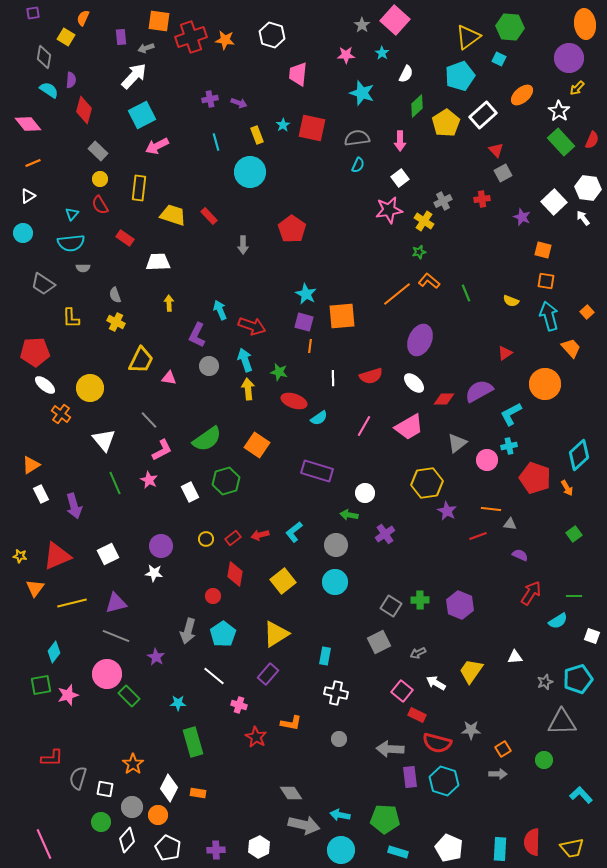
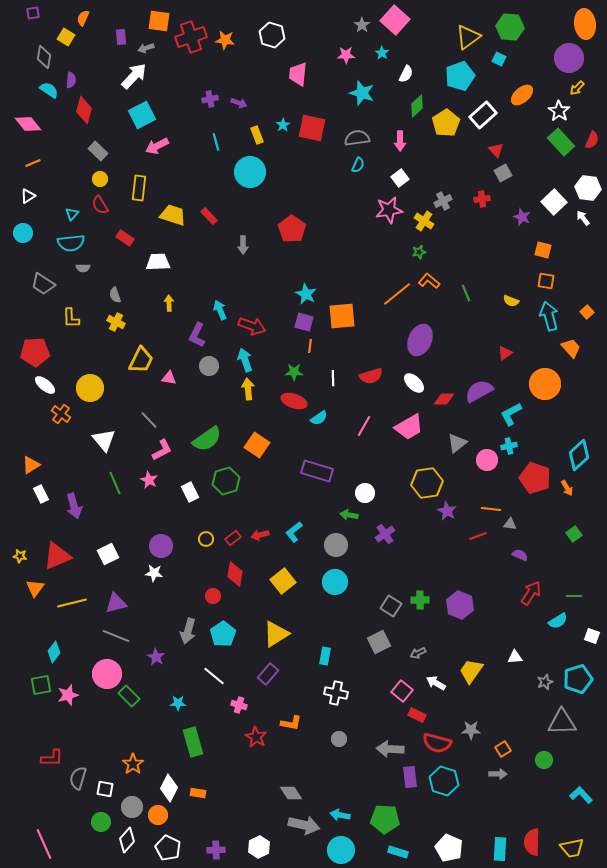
green star at (279, 372): moved 15 px right; rotated 12 degrees counterclockwise
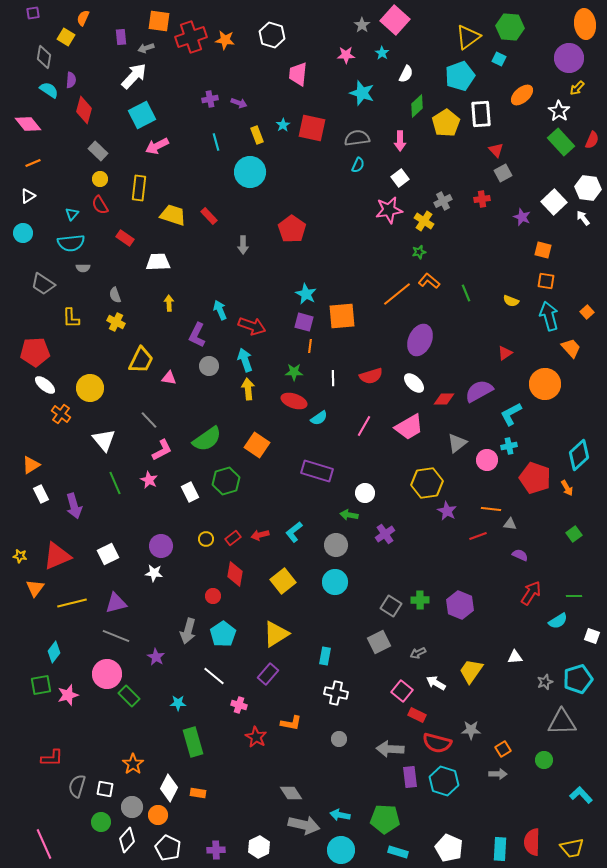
white rectangle at (483, 115): moved 2 px left, 1 px up; rotated 52 degrees counterclockwise
gray semicircle at (78, 778): moved 1 px left, 8 px down
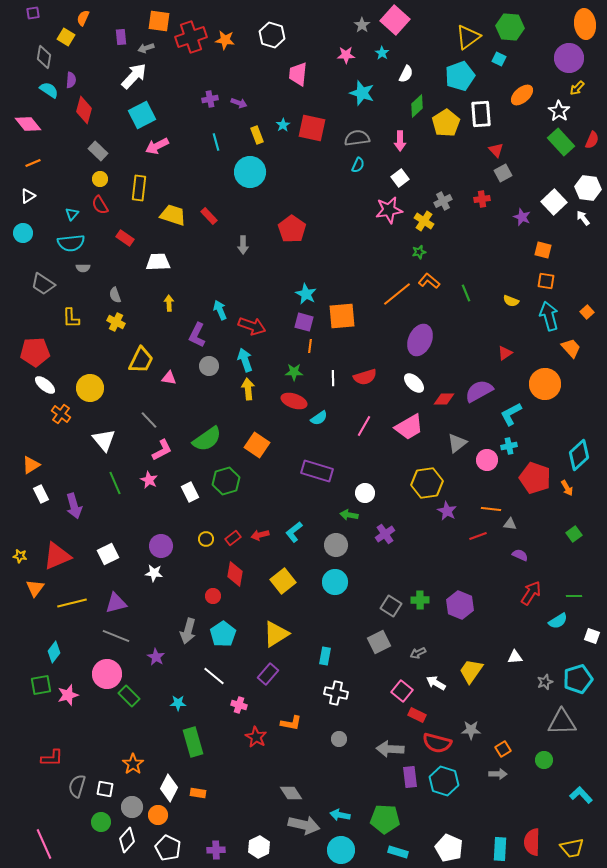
red semicircle at (371, 376): moved 6 px left, 1 px down
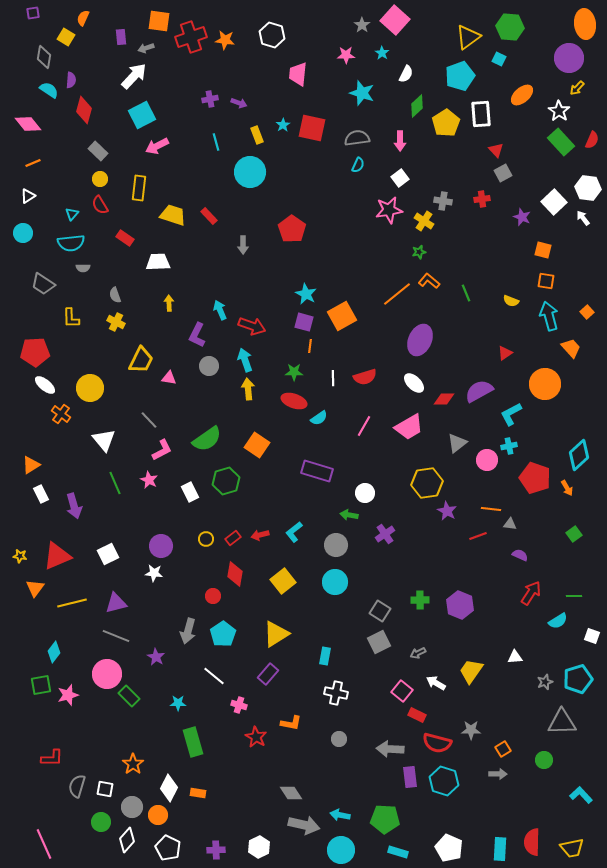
gray cross at (443, 201): rotated 36 degrees clockwise
orange square at (342, 316): rotated 24 degrees counterclockwise
gray square at (391, 606): moved 11 px left, 5 px down
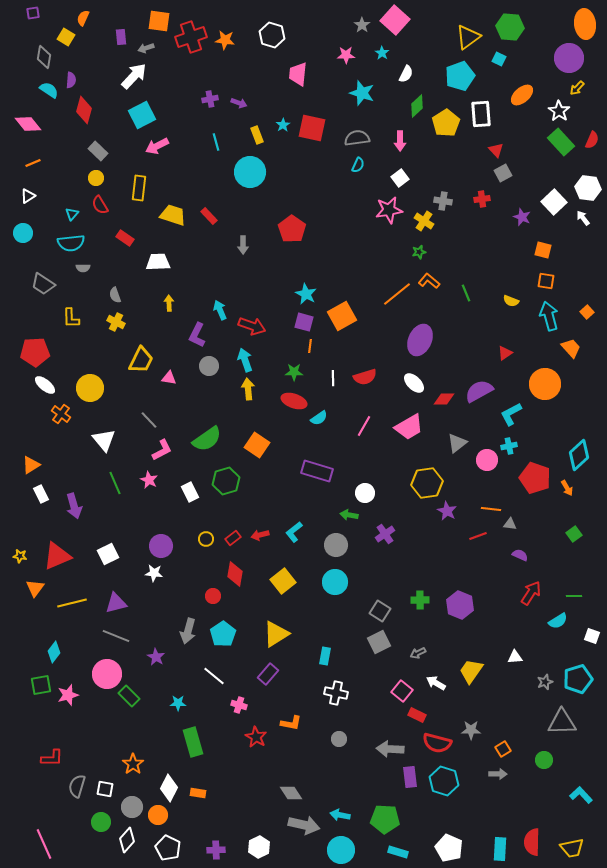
yellow circle at (100, 179): moved 4 px left, 1 px up
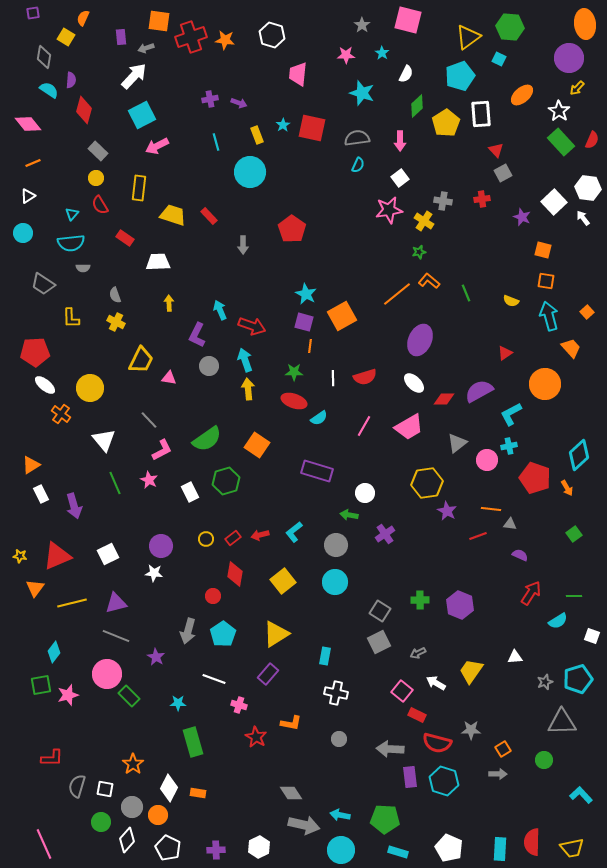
pink square at (395, 20): moved 13 px right; rotated 28 degrees counterclockwise
white line at (214, 676): moved 3 px down; rotated 20 degrees counterclockwise
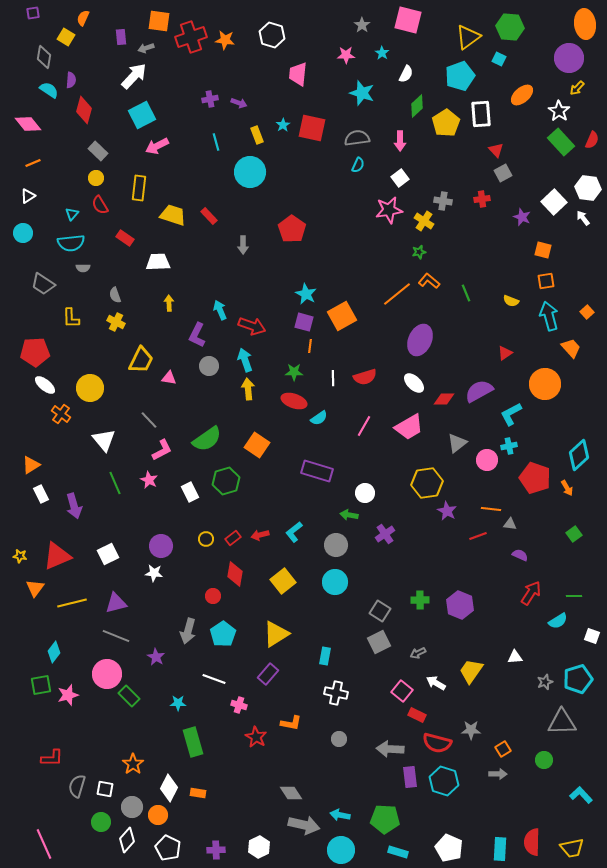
orange square at (546, 281): rotated 18 degrees counterclockwise
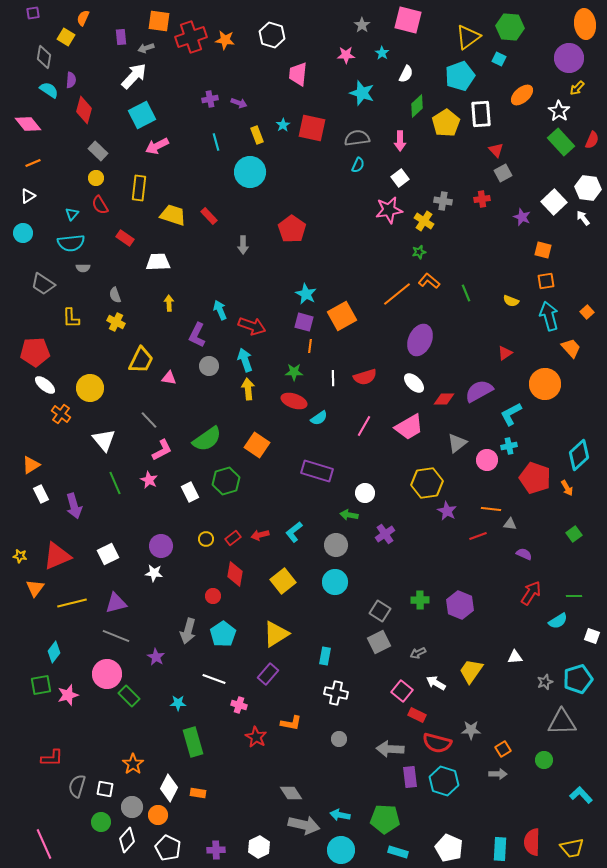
purple semicircle at (520, 555): moved 4 px right, 1 px up
